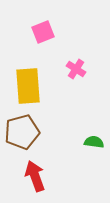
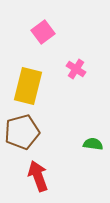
pink square: rotated 15 degrees counterclockwise
yellow rectangle: rotated 18 degrees clockwise
green semicircle: moved 1 px left, 2 px down
red arrow: moved 3 px right
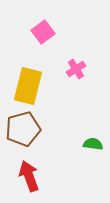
pink cross: rotated 24 degrees clockwise
brown pentagon: moved 1 px right, 3 px up
red arrow: moved 9 px left
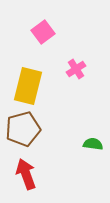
red arrow: moved 3 px left, 2 px up
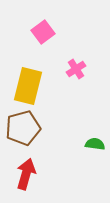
brown pentagon: moved 1 px up
green semicircle: moved 2 px right
red arrow: rotated 36 degrees clockwise
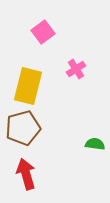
red arrow: rotated 32 degrees counterclockwise
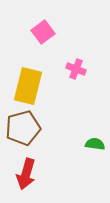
pink cross: rotated 36 degrees counterclockwise
red arrow: rotated 148 degrees counterclockwise
